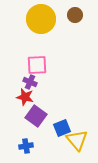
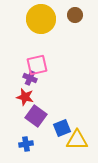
pink square: rotated 10 degrees counterclockwise
purple cross: moved 4 px up
yellow triangle: rotated 50 degrees counterclockwise
blue cross: moved 2 px up
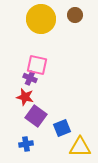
pink square: rotated 25 degrees clockwise
yellow triangle: moved 3 px right, 7 px down
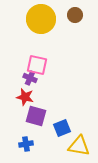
purple square: rotated 20 degrees counterclockwise
yellow triangle: moved 1 px left, 1 px up; rotated 10 degrees clockwise
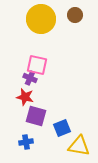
blue cross: moved 2 px up
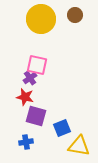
purple cross: rotated 32 degrees clockwise
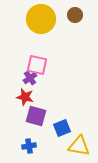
blue cross: moved 3 px right, 4 px down
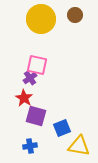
red star: moved 1 px left, 1 px down; rotated 18 degrees clockwise
blue cross: moved 1 px right
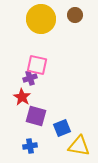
purple cross: rotated 16 degrees clockwise
red star: moved 2 px left, 1 px up
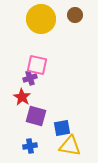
blue square: rotated 12 degrees clockwise
yellow triangle: moved 9 px left
